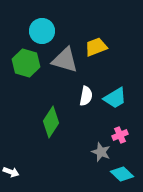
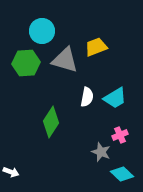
green hexagon: rotated 20 degrees counterclockwise
white semicircle: moved 1 px right, 1 px down
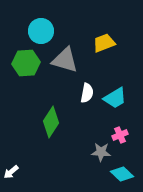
cyan circle: moved 1 px left
yellow trapezoid: moved 8 px right, 4 px up
white semicircle: moved 4 px up
gray star: rotated 18 degrees counterclockwise
white arrow: rotated 119 degrees clockwise
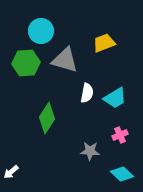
green diamond: moved 4 px left, 4 px up
gray star: moved 11 px left, 1 px up
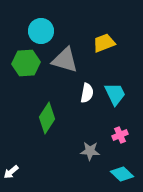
cyan trapezoid: moved 4 px up; rotated 85 degrees counterclockwise
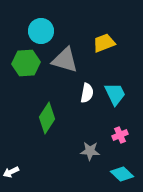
white arrow: rotated 14 degrees clockwise
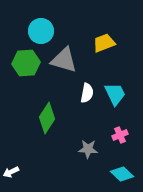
gray triangle: moved 1 px left
gray star: moved 2 px left, 2 px up
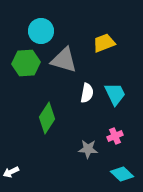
pink cross: moved 5 px left, 1 px down
